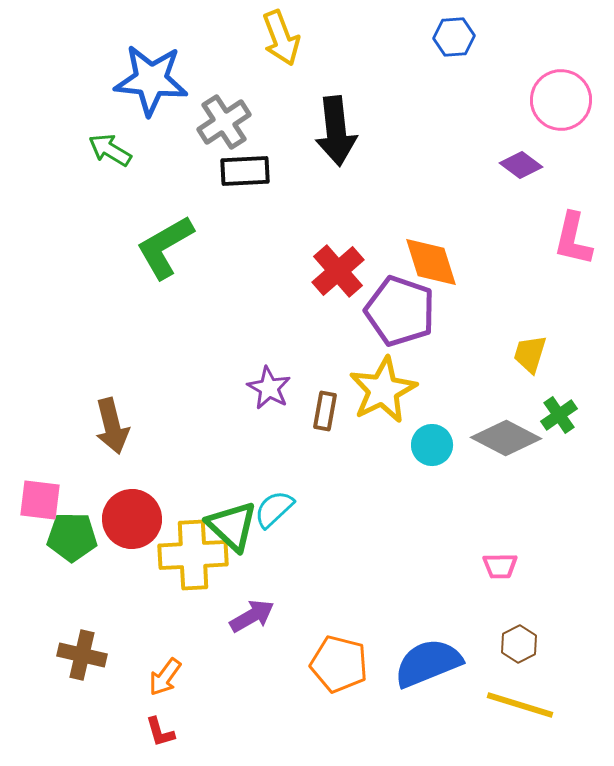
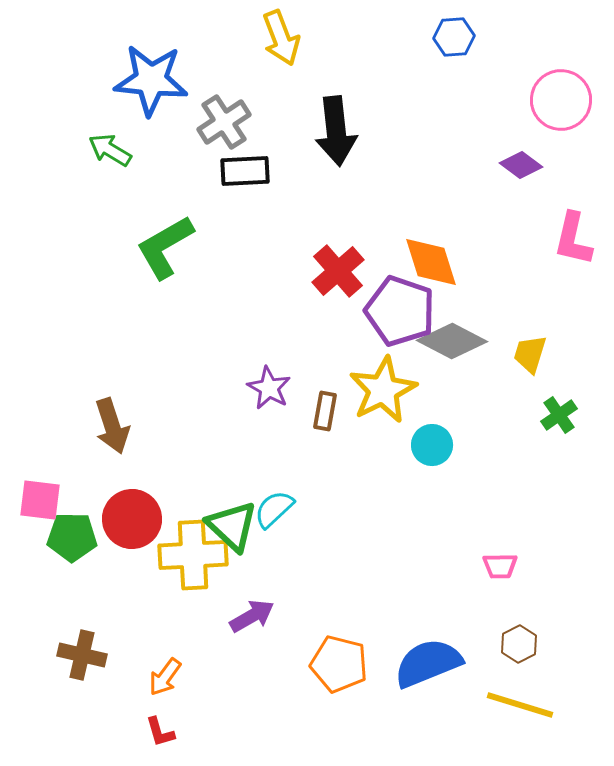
brown arrow: rotated 4 degrees counterclockwise
gray diamond: moved 54 px left, 97 px up
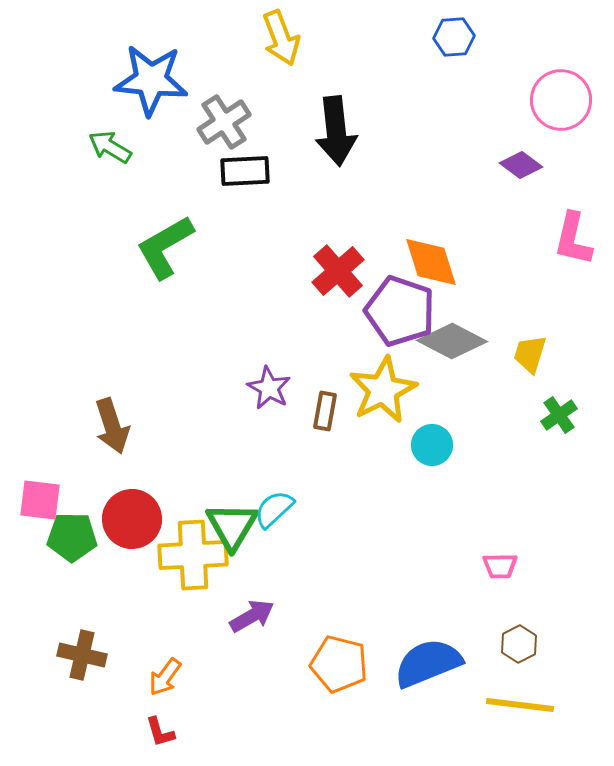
green arrow: moved 3 px up
green triangle: rotated 18 degrees clockwise
yellow line: rotated 10 degrees counterclockwise
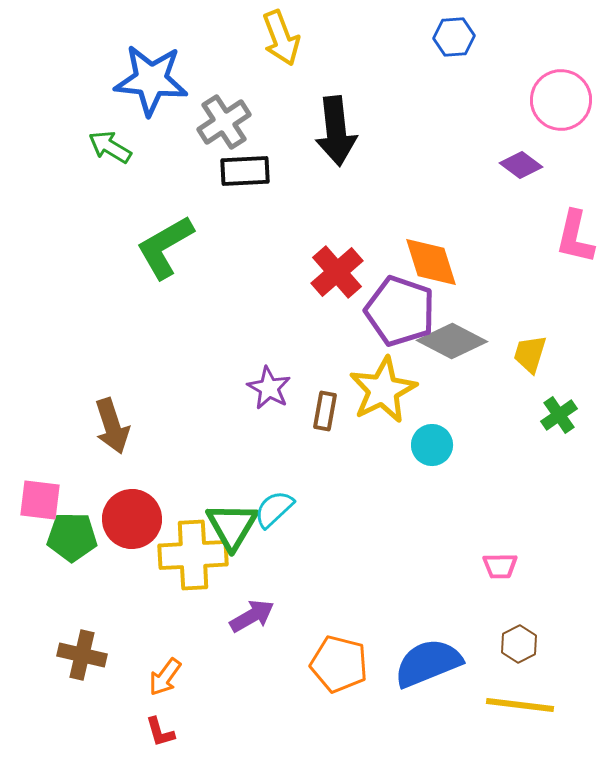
pink L-shape: moved 2 px right, 2 px up
red cross: moved 1 px left, 1 px down
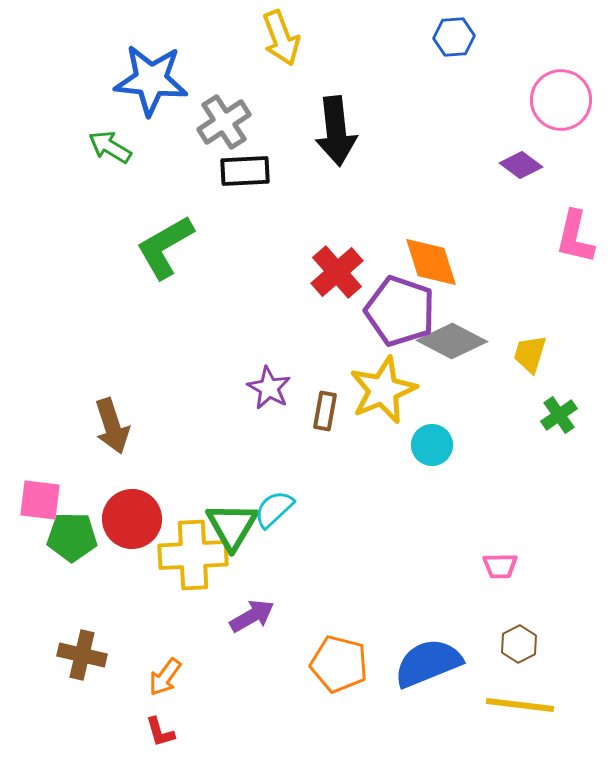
yellow star: rotated 4 degrees clockwise
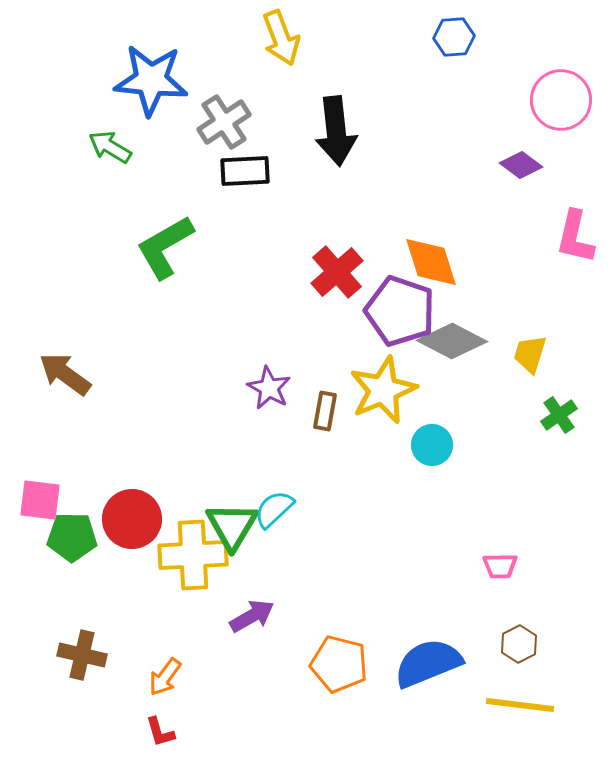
brown arrow: moved 47 px left, 52 px up; rotated 144 degrees clockwise
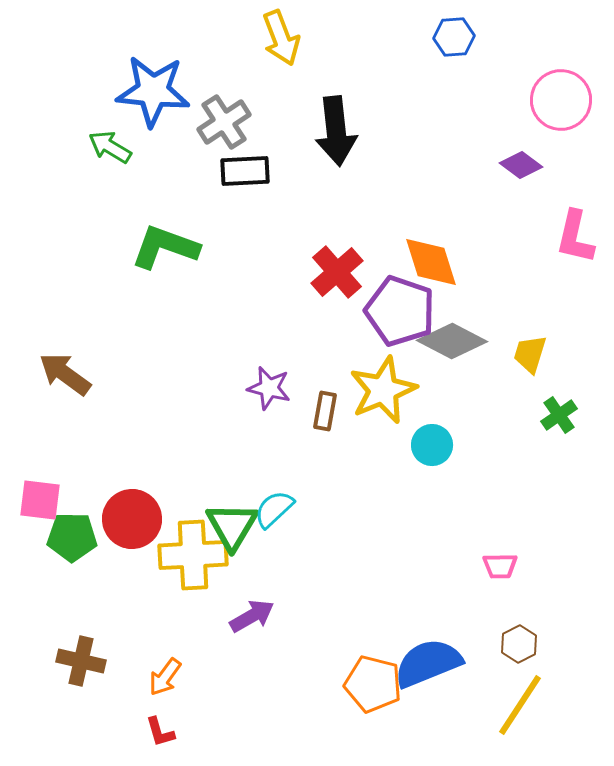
blue star: moved 2 px right, 11 px down
green L-shape: rotated 50 degrees clockwise
purple star: rotated 15 degrees counterclockwise
brown cross: moved 1 px left, 6 px down
orange pentagon: moved 34 px right, 20 px down
yellow line: rotated 64 degrees counterclockwise
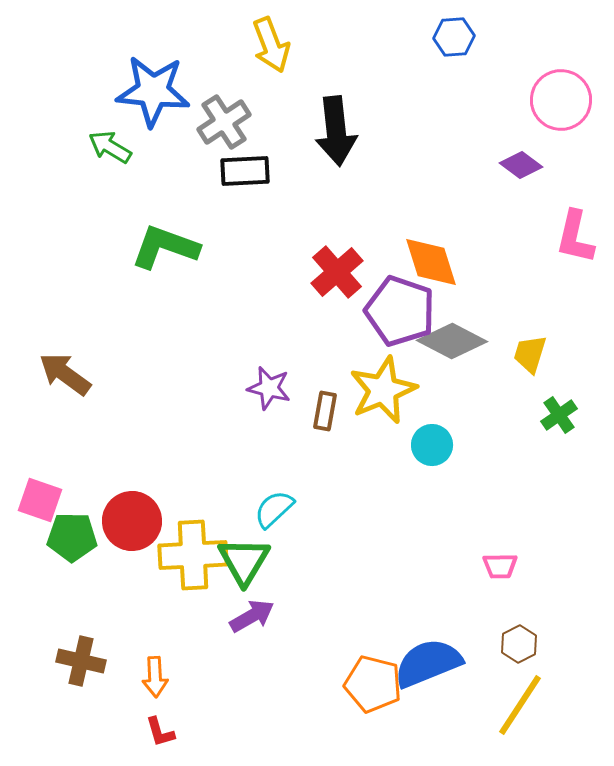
yellow arrow: moved 10 px left, 7 px down
pink square: rotated 12 degrees clockwise
red circle: moved 2 px down
green triangle: moved 12 px right, 35 px down
orange arrow: moved 10 px left; rotated 39 degrees counterclockwise
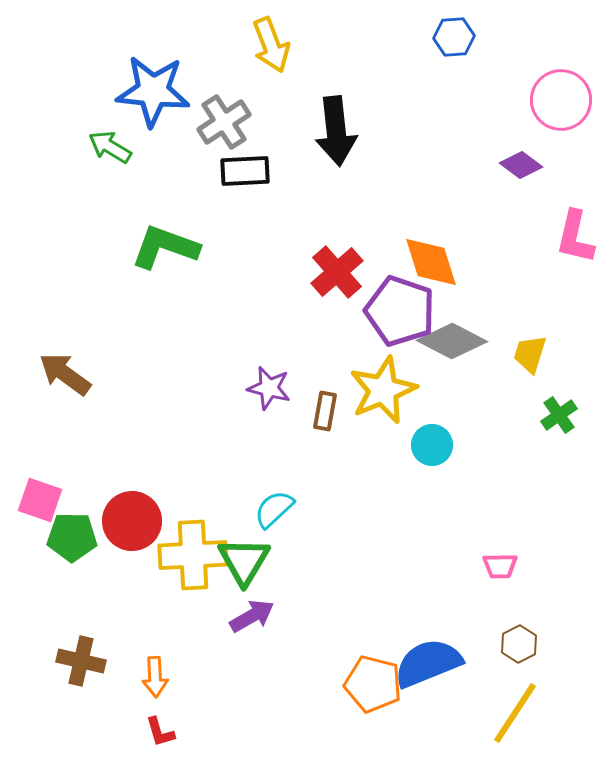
yellow line: moved 5 px left, 8 px down
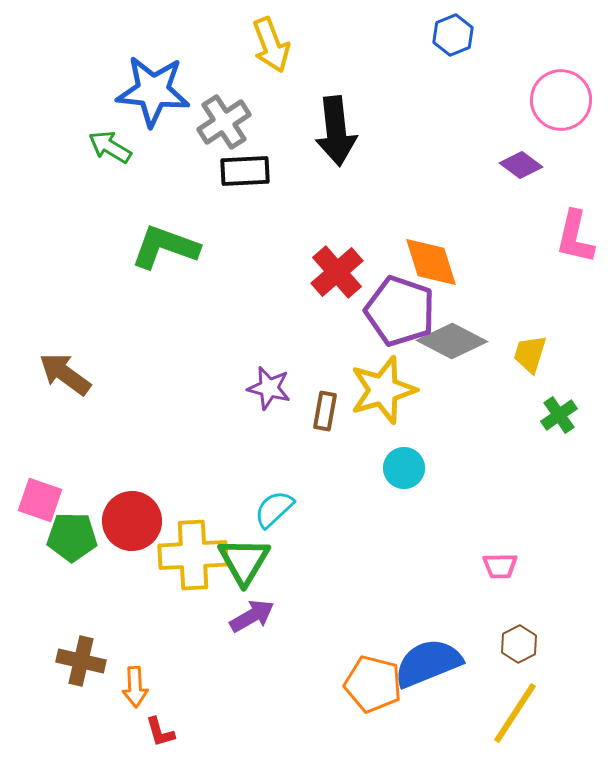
blue hexagon: moved 1 px left, 2 px up; rotated 18 degrees counterclockwise
yellow star: rotated 6 degrees clockwise
cyan circle: moved 28 px left, 23 px down
orange arrow: moved 20 px left, 10 px down
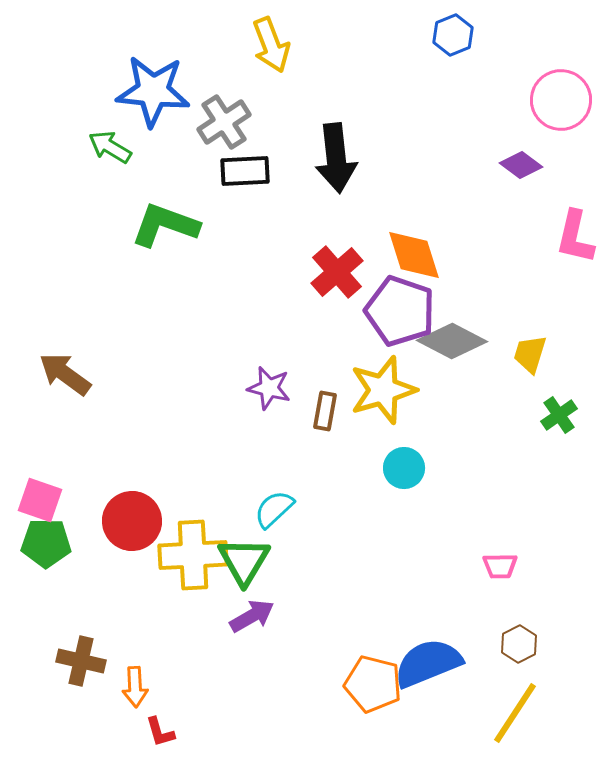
black arrow: moved 27 px down
green L-shape: moved 22 px up
orange diamond: moved 17 px left, 7 px up
green pentagon: moved 26 px left, 6 px down
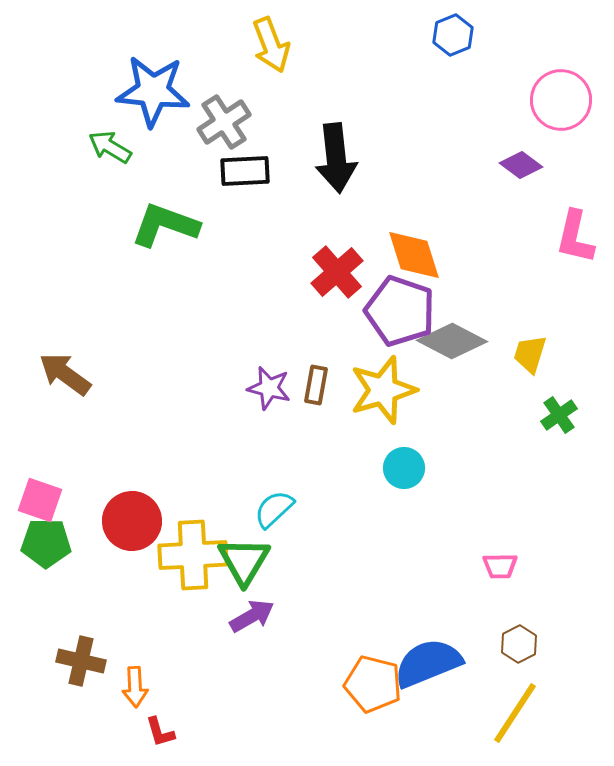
brown rectangle: moved 9 px left, 26 px up
